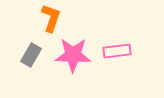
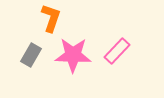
pink rectangle: rotated 40 degrees counterclockwise
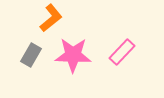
orange L-shape: rotated 32 degrees clockwise
pink rectangle: moved 5 px right, 1 px down
